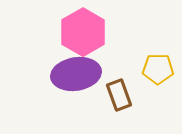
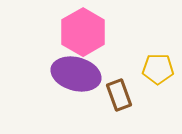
purple ellipse: rotated 24 degrees clockwise
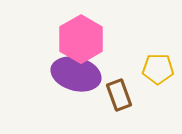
pink hexagon: moved 2 px left, 7 px down
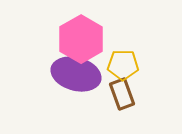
yellow pentagon: moved 35 px left, 4 px up
brown rectangle: moved 3 px right, 1 px up
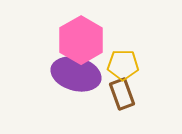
pink hexagon: moved 1 px down
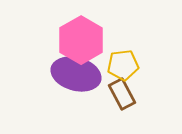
yellow pentagon: rotated 8 degrees counterclockwise
brown rectangle: rotated 8 degrees counterclockwise
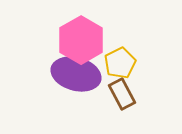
yellow pentagon: moved 3 px left, 2 px up; rotated 20 degrees counterclockwise
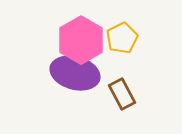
yellow pentagon: moved 2 px right, 25 px up
purple ellipse: moved 1 px left, 1 px up
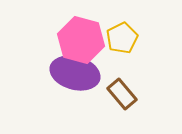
pink hexagon: rotated 15 degrees counterclockwise
brown rectangle: rotated 12 degrees counterclockwise
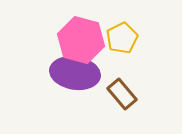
purple ellipse: rotated 6 degrees counterclockwise
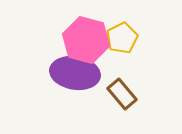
pink hexagon: moved 5 px right
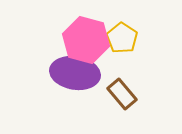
yellow pentagon: rotated 12 degrees counterclockwise
